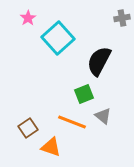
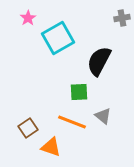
cyan square: rotated 12 degrees clockwise
green square: moved 5 px left, 2 px up; rotated 18 degrees clockwise
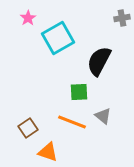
orange triangle: moved 3 px left, 5 px down
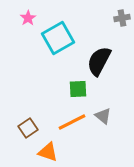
green square: moved 1 px left, 3 px up
orange line: rotated 48 degrees counterclockwise
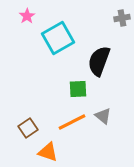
pink star: moved 1 px left, 2 px up
black semicircle: rotated 8 degrees counterclockwise
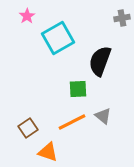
black semicircle: moved 1 px right
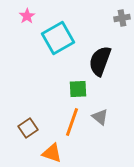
gray triangle: moved 3 px left, 1 px down
orange line: rotated 44 degrees counterclockwise
orange triangle: moved 4 px right, 1 px down
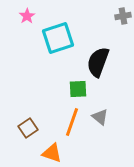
gray cross: moved 1 px right, 2 px up
cyan square: rotated 12 degrees clockwise
black semicircle: moved 2 px left, 1 px down
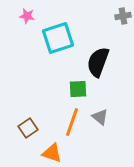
pink star: rotated 28 degrees counterclockwise
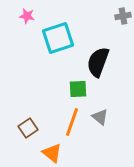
orange triangle: rotated 20 degrees clockwise
